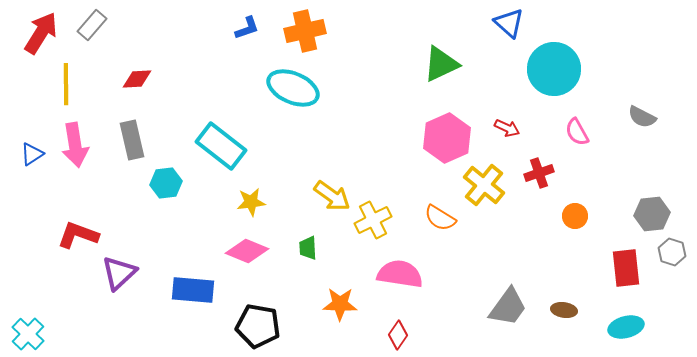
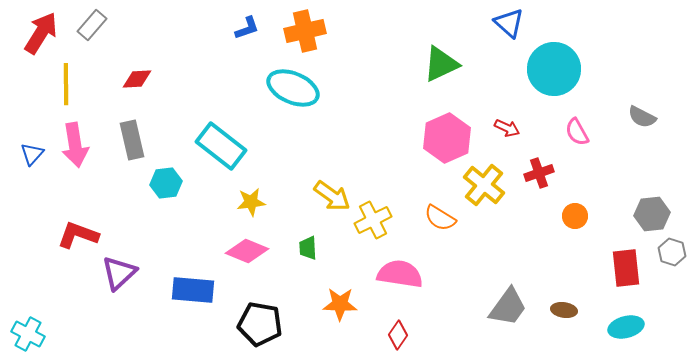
blue triangle at (32, 154): rotated 15 degrees counterclockwise
black pentagon at (258, 326): moved 2 px right, 2 px up
cyan cross at (28, 334): rotated 16 degrees counterclockwise
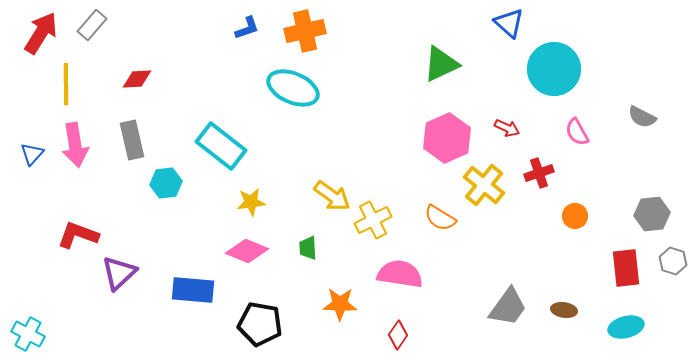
gray hexagon at (672, 252): moved 1 px right, 9 px down
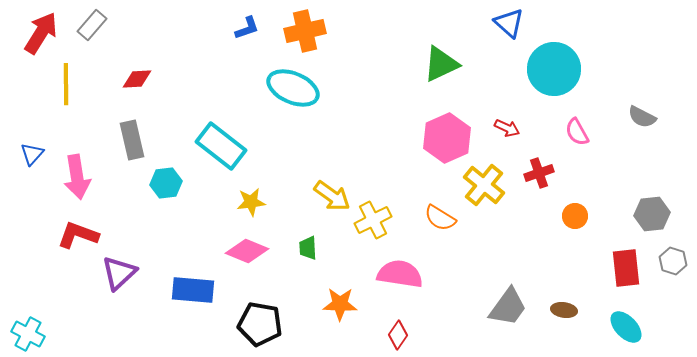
pink arrow at (75, 145): moved 2 px right, 32 px down
cyan ellipse at (626, 327): rotated 60 degrees clockwise
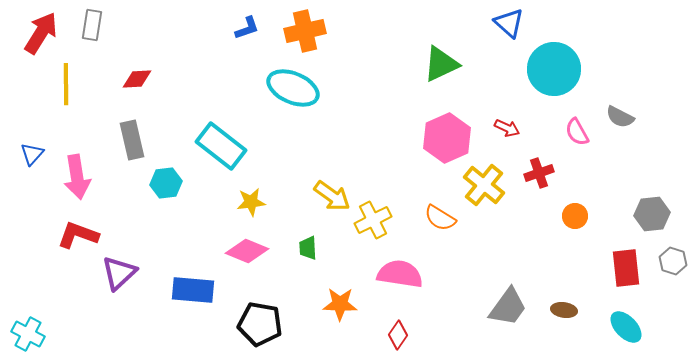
gray rectangle at (92, 25): rotated 32 degrees counterclockwise
gray semicircle at (642, 117): moved 22 px left
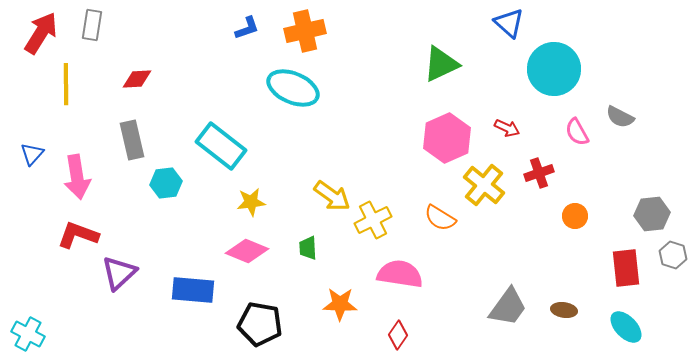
gray hexagon at (673, 261): moved 6 px up
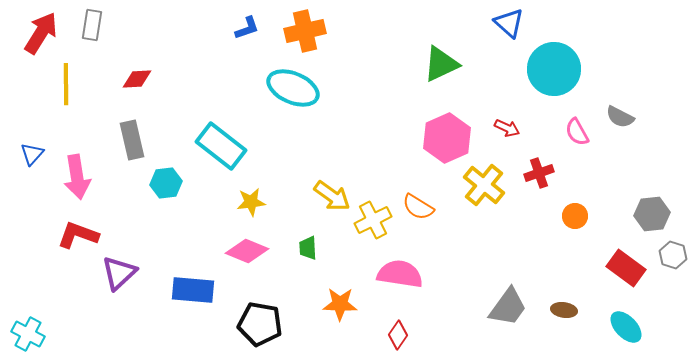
orange semicircle at (440, 218): moved 22 px left, 11 px up
red rectangle at (626, 268): rotated 48 degrees counterclockwise
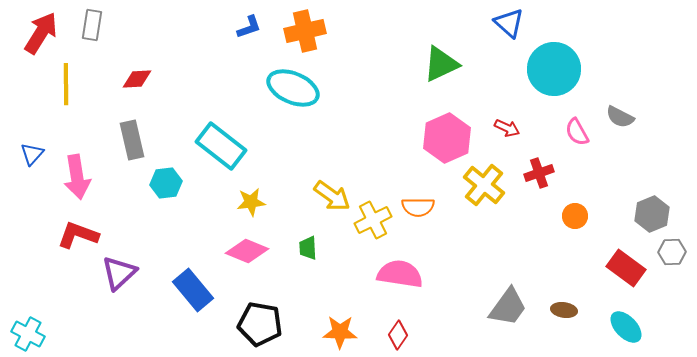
blue L-shape at (247, 28): moved 2 px right, 1 px up
orange semicircle at (418, 207): rotated 32 degrees counterclockwise
gray hexagon at (652, 214): rotated 16 degrees counterclockwise
gray hexagon at (673, 255): moved 1 px left, 3 px up; rotated 20 degrees counterclockwise
blue rectangle at (193, 290): rotated 45 degrees clockwise
orange star at (340, 304): moved 28 px down
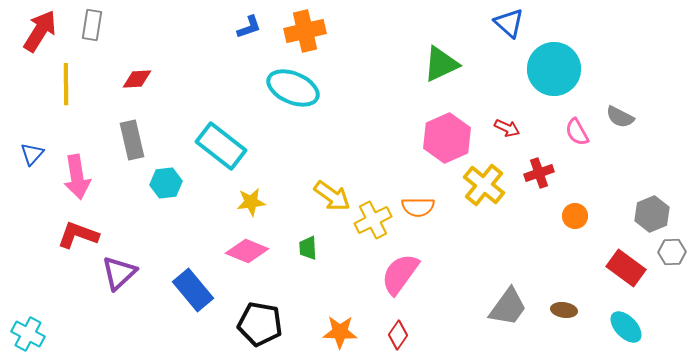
red arrow at (41, 33): moved 1 px left, 2 px up
pink semicircle at (400, 274): rotated 63 degrees counterclockwise
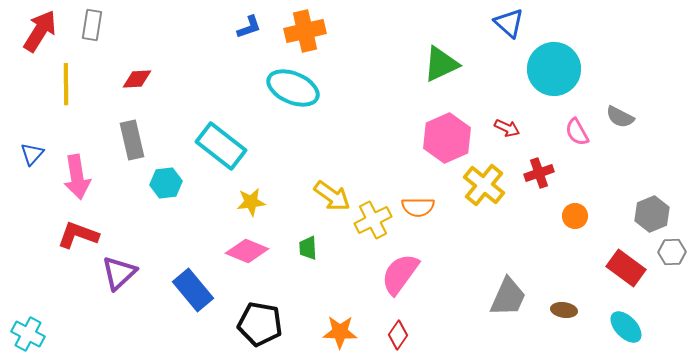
gray trapezoid at (508, 307): moved 10 px up; rotated 12 degrees counterclockwise
